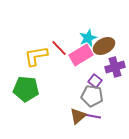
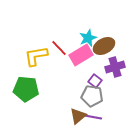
purple line: moved 1 px right, 1 px down
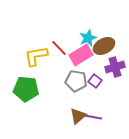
gray pentagon: moved 16 px left, 15 px up
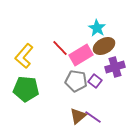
cyan star: moved 9 px right, 10 px up; rotated 18 degrees counterclockwise
red line: moved 1 px right
yellow L-shape: moved 12 px left; rotated 40 degrees counterclockwise
purple line: rotated 24 degrees clockwise
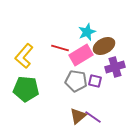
cyan star: moved 10 px left, 4 px down; rotated 18 degrees clockwise
red line: rotated 30 degrees counterclockwise
purple square: rotated 24 degrees counterclockwise
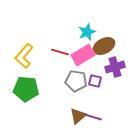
red line: moved 4 px down
pink rectangle: moved 2 px right
purple line: rotated 18 degrees counterclockwise
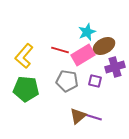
red line: moved 2 px up
gray pentagon: moved 9 px left
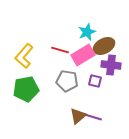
purple cross: moved 4 px left, 2 px up; rotated 24 degrees clockwise
green pentagon: rotated 15 degrees counterclockwise
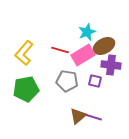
yellow L-shape: moved 3 px up
